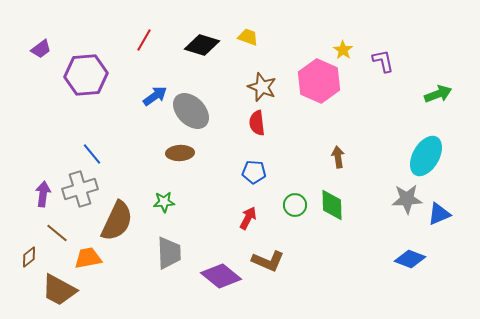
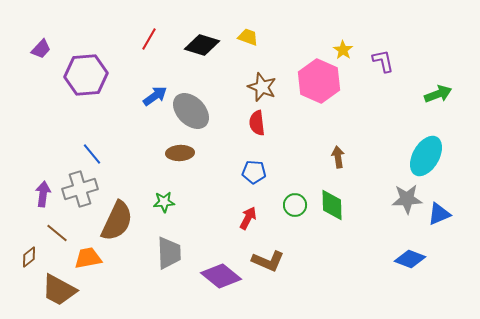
red line: moved 5 px right, 1 px up
purple trapezoid: rotated 10 degrees counterclockwise
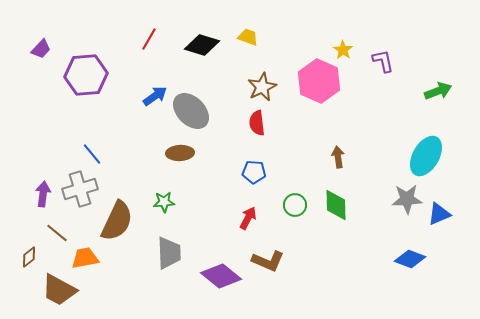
brown star: rotated 24 degrees clockwise
green arrow: moved 3 px up
green diamond: moved 4 px right
orange trapezoid: moved 3 px left
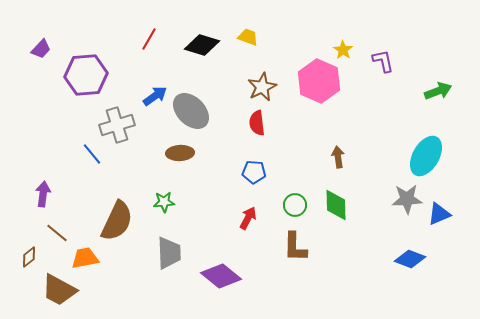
gray cross: moved 37 px right, 64 px up
brown L-shape: moved 27 px right, 14 px up; rotated 68 degrees clockwise
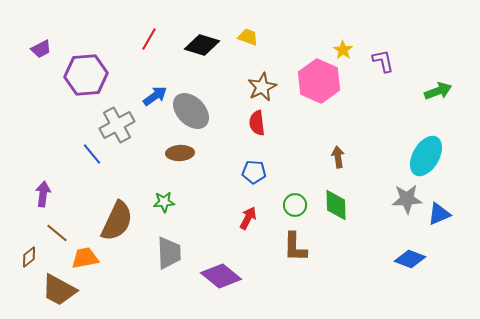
purple trapezoid: rotated 20 degrees clockwise
gray cross: rotated 12 degrees counterclockwise
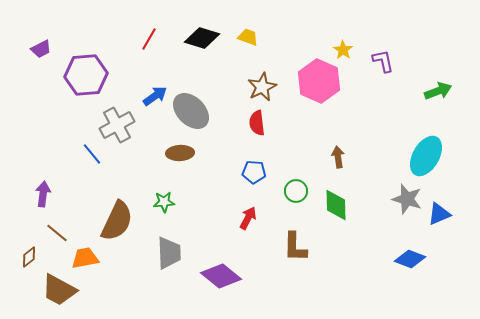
black diamond: moved 7 px up
gray star: rotated 20 degrees clockwise
green circle: moved 1 px right, 14 px up
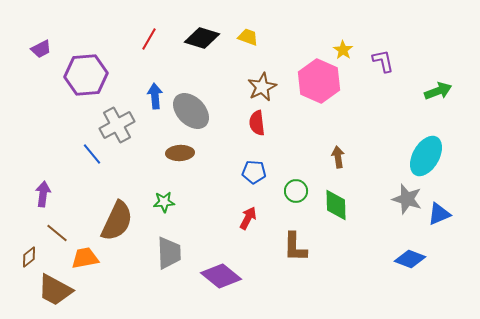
blue arrow: rotated 60 degrees counterclockwise
brown trapezoid: moved 4 px left
